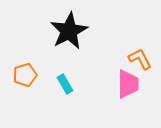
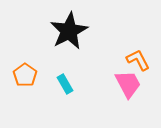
orange L-shape: moved 2 px left, 1 px down
orange pentagon: rotated 20 degrees counterclockwise
pink trapezoid: rotated 28 degrees counterclockwise
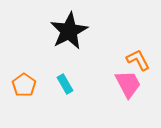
orange pentagon: moved 1 px left, 10 px down
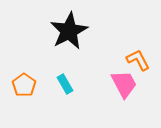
pink trapezoid: moved 4 px left
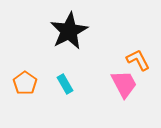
orange pentagon: moved 1 px right, 2 px up
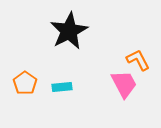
cyan rectangle: moved 3 px left, 3 px down; rotated 66 degrees counterclockwise
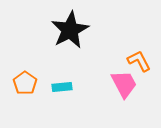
black star: moved 1 px right, 1 px up
orange L-shape: moved 1 px right, 1 px down
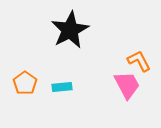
pink trapezoid: moved 3 px right, 1 px down
